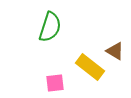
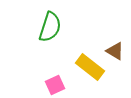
pink square: moved 2 px down; rotated 18 degrees counterclockwise
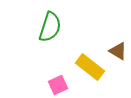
brown triangle: moved 3 px right
pink square: moved 3 px right
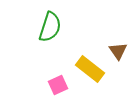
brown triangle: rotated 24 degrees clockwise
yellow rectangle: moved 2 px down
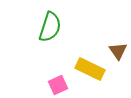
yellow rectangle: rotated 12 degrees counterclockwise
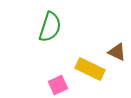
brown triangle: moved 1 px left, 1 px down; rotated 30 degrees counterclockwise
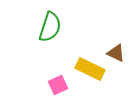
brown triangle: moved 1 px left, 1 px down
